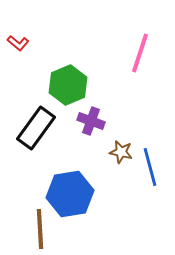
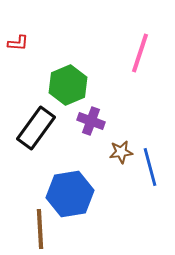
red L-shape: rotated 35 degrees counterclockwise
brown star: rotated 20 degrees counterclockwise
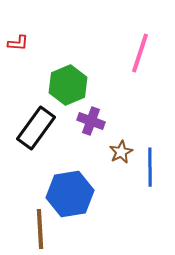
brown star: rotated 20 degrees counterclockwise
blue line: rotated 15 degrees clockwise
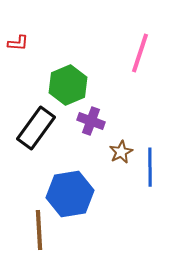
brown line: moved 1 px left, 1 px down
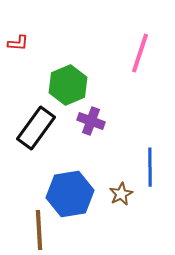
brown star: moved 42 px down
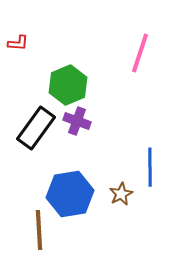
purple cross: moved 14 px left
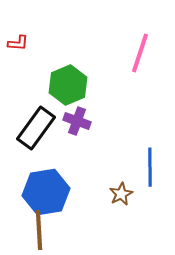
blue hexagon: moved 24 px left, 2 px up
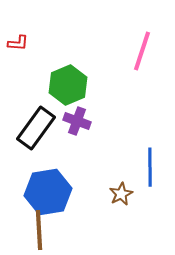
pink line: moved 2 px right, 2 px up
blue hexagon: moved 2 px right
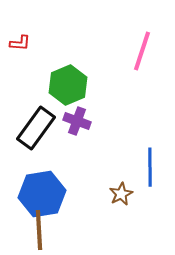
red L-shape: moved 2 px right
blue hexagon: moved 6 px left, 2 px down
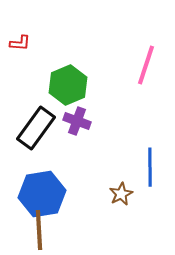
pink line: moved 4 px right, 14 px down
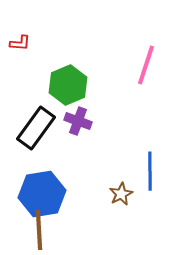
purple cross: moved 1 px right
blue line: moved 4 px down
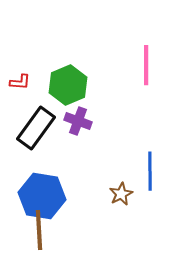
red L-shape: moved 39 px down
pink line: rotated 18 degrees counterclockwise
blue hexagon: moved 2 px down; rotated 18 degrees clockwise
